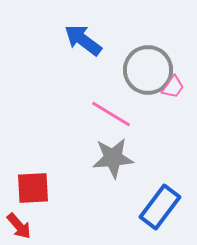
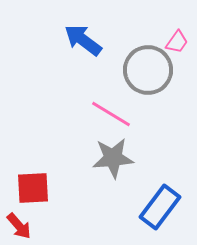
pink trapezoid: moved 4 px right, 45 px up
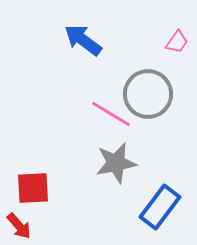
gray circle: moved 24 px down
gray star: moved 3 px right, 5 px down; rotated 6 degrees counterclockwise
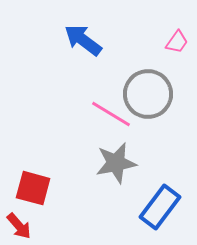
red square: rotated 18 degrees clockwise
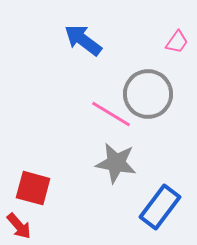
gray star: rotated 21 degrees clockwise
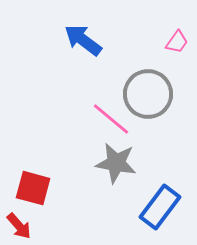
pink line: moved 5 px down; rotated 9 degrees clockwise
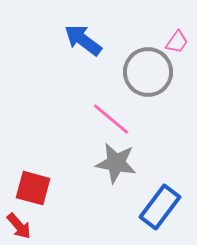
gray circle: moved 22 px up
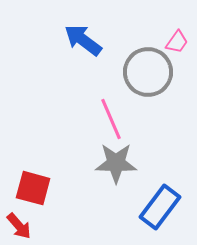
pink line: rotated 27 degrees clockwise
gray star: rotated 9 degrees counterclockwise
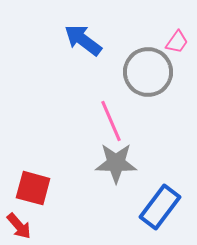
pink line: moved 2 px down
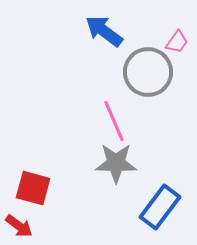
blue arrow: moved 21 px right, 9 px up
pink line: moved 3 px right
red arrow: rotated 12 degrees counterclockwise
